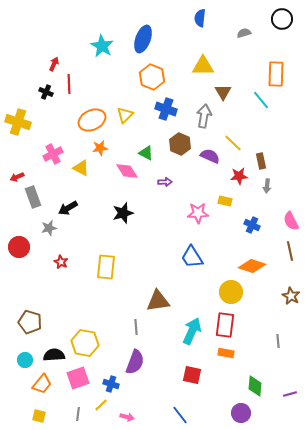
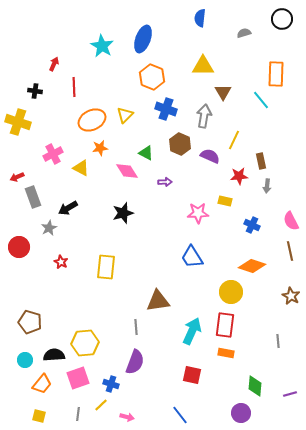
red line at (69, 84): moved 5 px right, 3 px down
black cross at (46, 92): moved 11 px left, 1 px up; rotated 16 degrees counterclockwise
yellow line at (233, 143): moved 1 px right, 3 px up; rotated 72 degrees clockwise
gray star at (49, 228): rotated 14 degrees counterclockwise
yellow hexagon at (85, 343): rotated 16 degrees counterclockwise
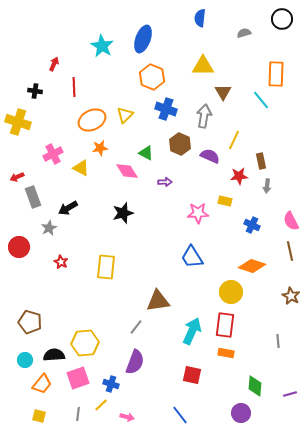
gray line at (136, 327): rotated 42 degrees clockwise
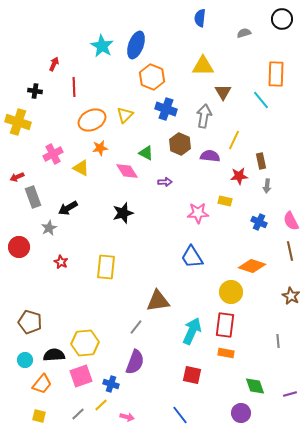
blue ellipse at (143, 39): moved 7 px left, 6 px down
purple semicircle at (210, 156): rotated 18 degrees counterclockwise
blue cross at (252, 225): moved 7 px right, 3 px up
pink square at (78, 378): moved 3 px right, 2 px up
green diamond at (255, 386): rotated 25 degrees counterclockwise
gray line at (78, 414): rotated 40 degrees clockwise
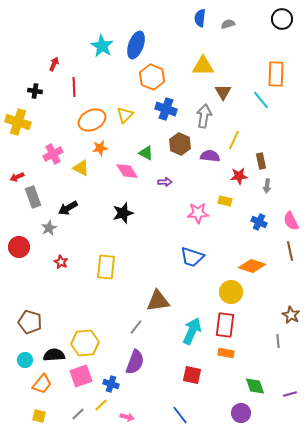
gray semicircle at (244, 33): moved 16 px left, 9 px up
blue trapezoid at (192, 257): rotated 40 degrees counterclockwise
brown star at (291, 296): moved 19 px down
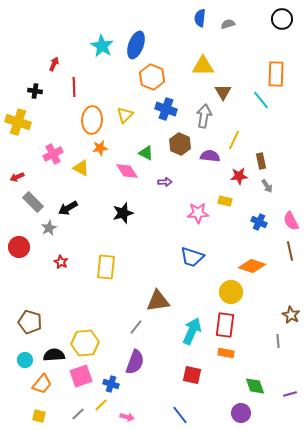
orange ellipse at (92, 120): rotated 60 degrees counterclockwise
gray arrow at (267, 186): rotated 40 degrees counterclockwise
gray rectangle at (33, 197): moved 5 px down; rotated 25 degrees counterclockwise
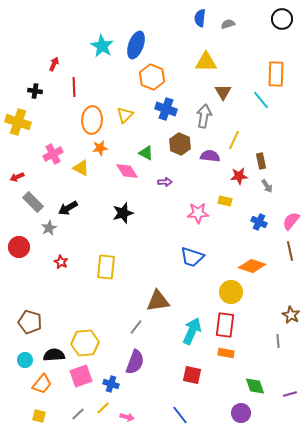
yellow triangle at (203, 66): moved 3 px right, 4 px up
pink semicircle at (291, 221): rotated 66 degrees clockwise
yellow line at (101, 405): moved 2 px right, 3 px down
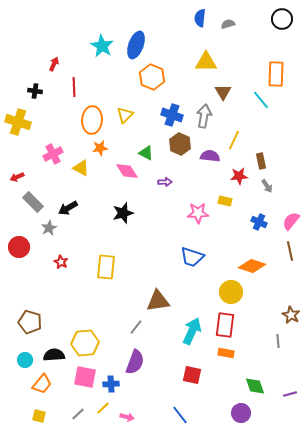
blue cross at (166, 109): moved 6 px right, 6 px down
pink square at (81, 376): moved 4 px right, 1 px down; rotated 30 degrees clockwise
blue cross at (111, 384): rotated 21 degrees counterclockwise
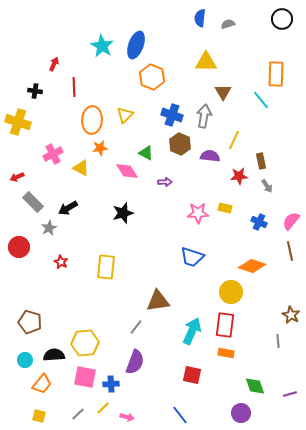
yellow rectangle at (225, 201): moved 7 px down
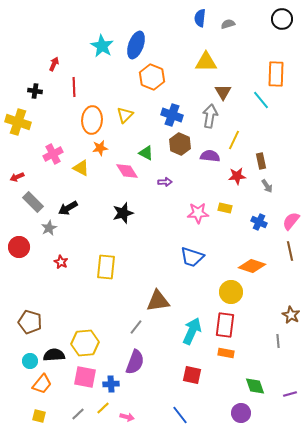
gray arrow at (204, 116): moved 6 px right
red star at (239, 176): moved 2 px left
cyan circle at (25, 360): moved 5 px right, 1 px down
